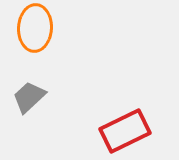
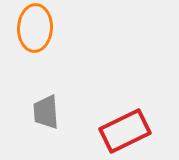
gray trapezoid: moved 17 px right, 15 px down; rotated 51 degrees counterclockwise
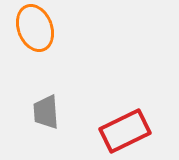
orange ellipse: rotated 24 degrees counterclockwise
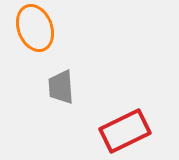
gray trapezoid: moved 15 px right, 25 px up
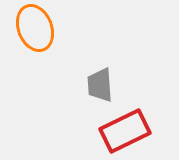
gray trapezoid: moved 39 px right, 2 px up
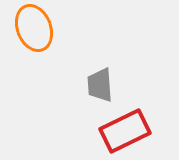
orange ellipse: moved 1 px left
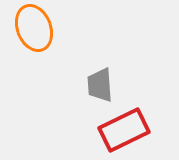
red rectangle: moved 1 px left, 1 px up
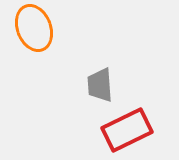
red rectangle: moved 3 px right
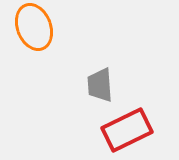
orange ellipse: moved 1 px up
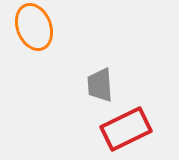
red rectangle: moved 1 px left, 1 px up
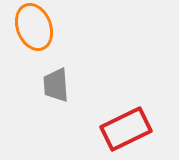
gray trapezoid: moved 44 px left
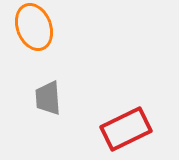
gray trapezoid: moved 8 px left, 13 px down
